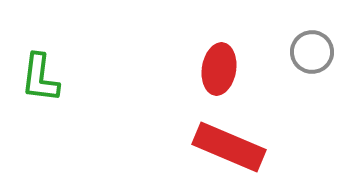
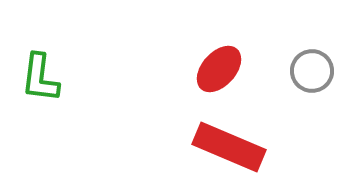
gray circle: moved 19 px down
red ellipse: rotated 33 degrees clockwise
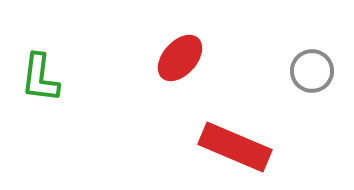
red ellipse: moved 39 px left, 11 px up
red rectangle: moved 6 px right
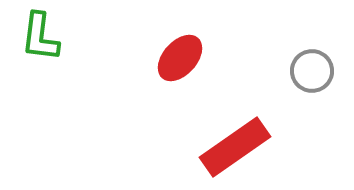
green L-shape: moved 41 px up
red rectangle: rotated 58 degrees counterclockwise
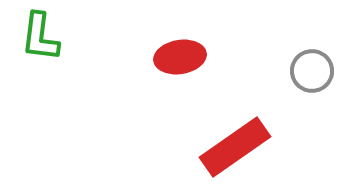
red ellipse: moved 1 px up; rotated 39 degrees clockwise
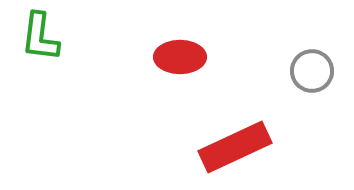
red ellipse: rotated 9 degrees clockwise
red rectangle: rotated 10 degrees clockwise
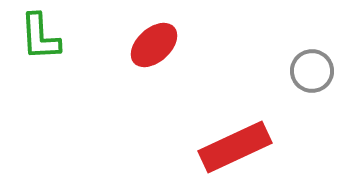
green L-shape: rotated 10 degrees counterclockwise
red ellipse: moved 26 px left, 12 px up; rotated 42 degrees counterclockwise
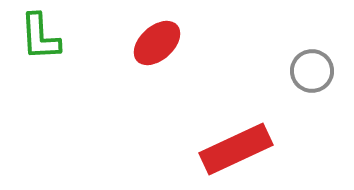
red ellipse: moved 3 px right, 2 px up
red rectangle: moved 1 px right, 2 px down
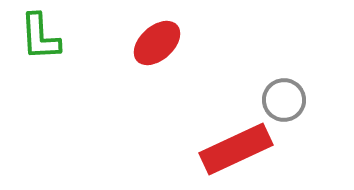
gray circle: moved 28 px left, 29 px down
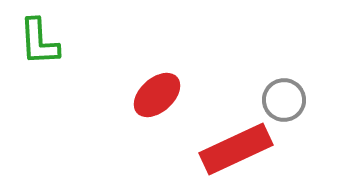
green L-shape: moved 1 px left, 5 px down
red ellipse: moved 52 px down
